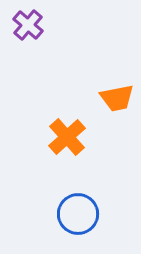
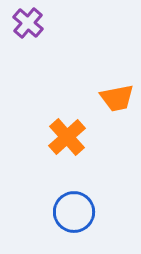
purple cross: moved 2 px up
blue circle: moved 4 px left, 2 px up
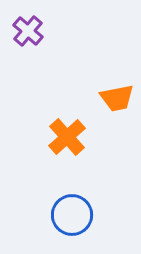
purple cross: moved 8 px down
blue circle: moved 2 px left, 3 px down
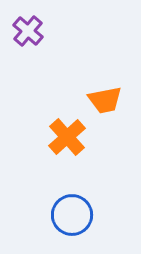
orange trapezoid: moved 12 px left, 2 px down
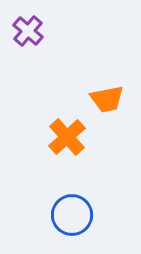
orange trapezoid: moved 2 px right, 1 px up
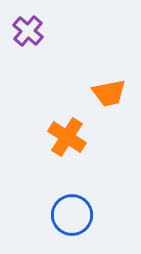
orange trapezoid: moved 2 px right, 6 px up
orange cross: rotated 15 degrees counterclockwise
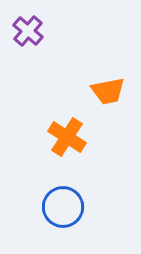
orange trapezoid: moved 1 px left, 2 px up
blue circle: moved 9 px left, 8 px up
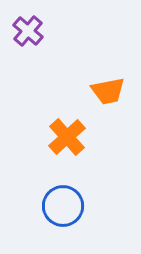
orange cross: rotated 15 degrees clockwise
blue circle: moved 1 px up
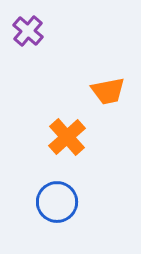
blue circle: moved 6 px left, 4 px up
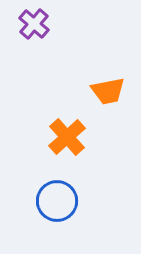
purple cross: moved 6 px right, 7 px up
blue circle: moved 1 px up
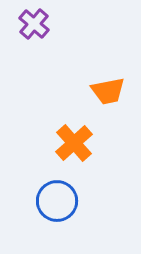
orange cross: moved 7 px right, 6 px down
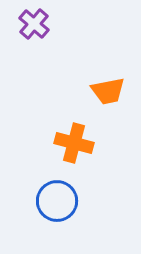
orange cross: rotated 33 degrees counterclockwise
